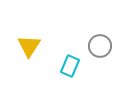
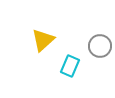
yellow triangle: moved 14 px right, 6 px up; rotated 15 degrees clockwise
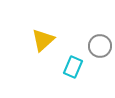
cyan rectangle: moved 3 px right, 1 px down
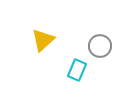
cyan rectangle: moved 4 px right, 3 px down
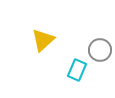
gray circle: moved 4 px down
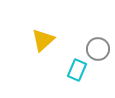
gray circle: moved 2 px left, 1 px up
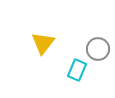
yellow triangle: moved 3 px down; rotated 10 degrees counterclockwise
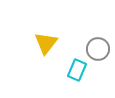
yellow triangle: moved 3 px right
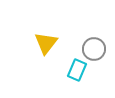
gray circle: moved 4 px left
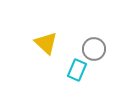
yellow triangle: rotated 25 degrees counterclockwise
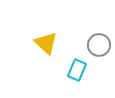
gray circle: moved 5 px right, 4 px up
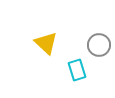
cyan rectangle: rotated 40 degrees counterclockwise
